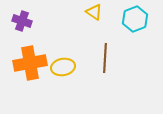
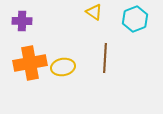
purple cross: rotated 18 degrees counterclockwise
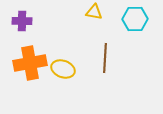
yellow triangle: rotated 24 degrees counterclockwise
cyan hexagon: rotated 20 degrees clockwise
yellow ellipse: moved 2 px down; rotated 30 degrees clockwise
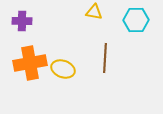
cyan hexagon: moved 1 px right, 1 px down
